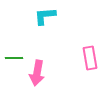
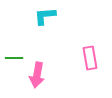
pink arrow: moved 2 px down
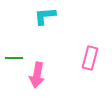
pink rectangle: rotated 25 degrees clockwise
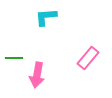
cyan L-shape: moved 1 px right, 1 px down
pink rectangle: moved 2 px left; rotated 25 degrees clockwise
